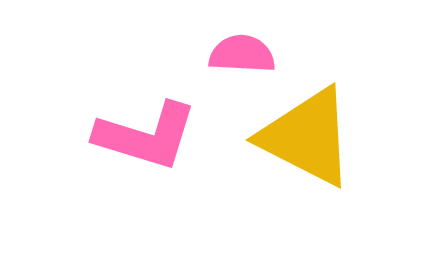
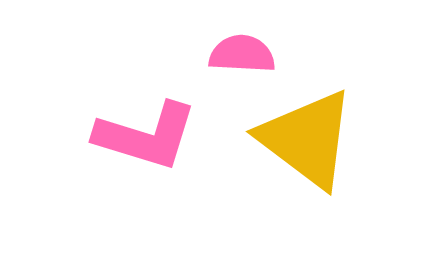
yellow triangle: moved 2 px down; rotated 10 degrees clockwise
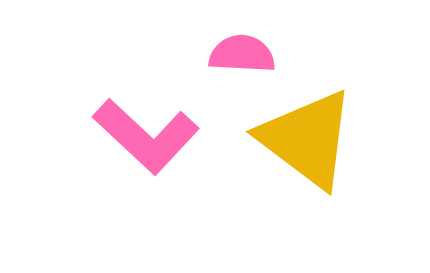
pink L-shape: rotated 26 degrees clockwise
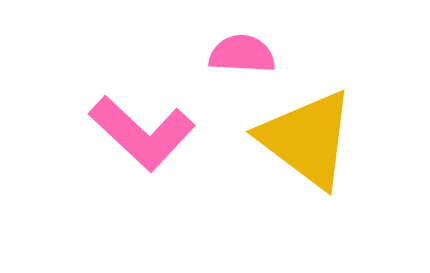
pink L-shape: moved 4 px left, 3 px up
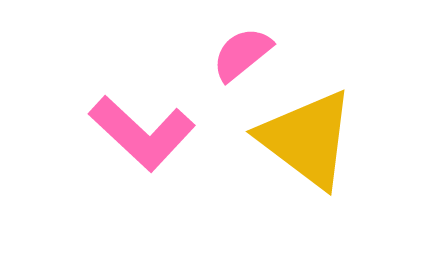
pink semicircle: rotated 42 degrees counterclockwise
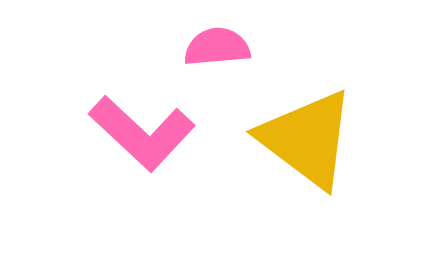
pink semicircle: moved 25 px left, 7 px up; rotated 34 degrees clockwise
